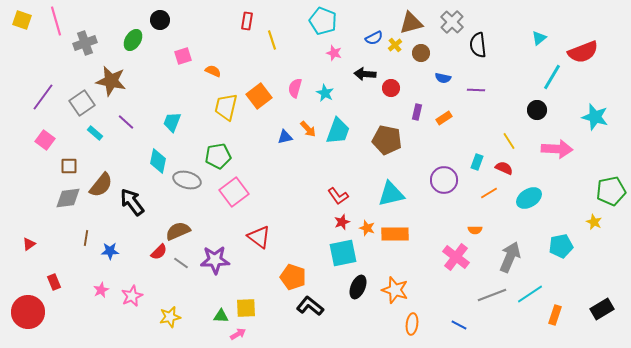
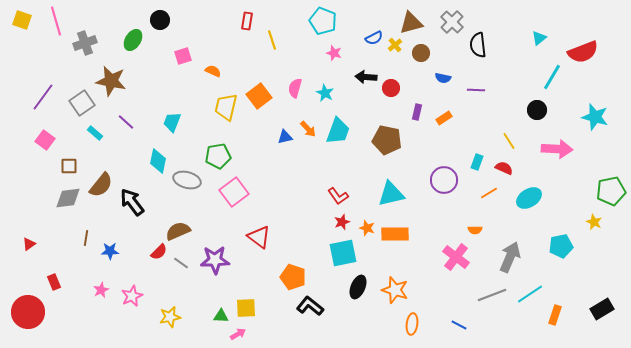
black arrow at (365, 74): moved 1 px right, 3 px down
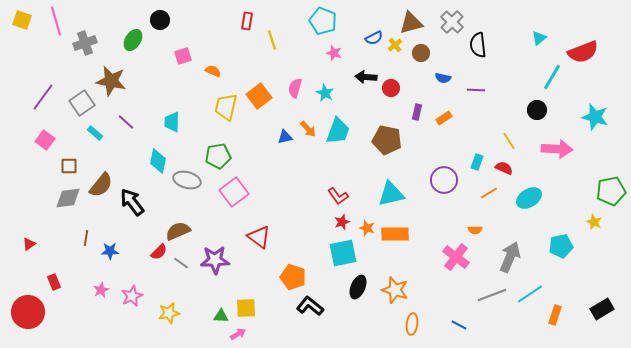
cyan trapezoid at (172, 122): rotated 20 degrees counterclockwise
yellow star at (170, 317): moved 1 px left, 4 px up
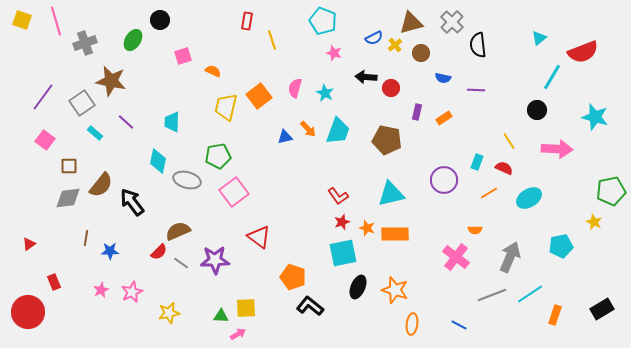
pink star at (132, 296): moved 4 px up
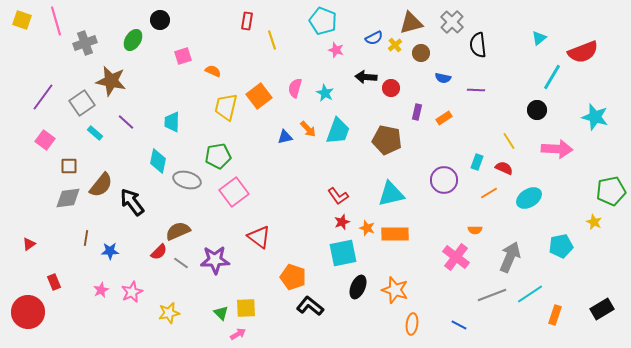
pink star at (334, 53): moved 2 px right, 3 px up
green triangle at (221, 316): moved 3 px up; rotated 42 degrees clockwise
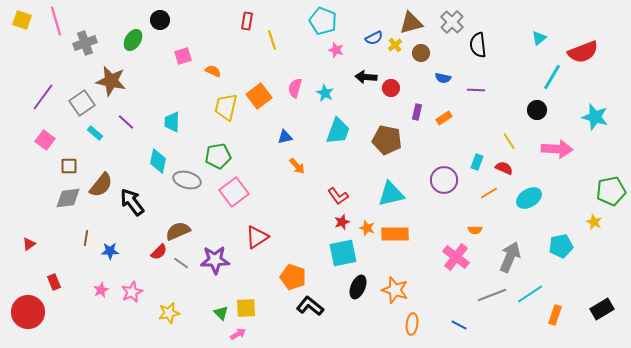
orange arrow at (308, 129): moved 11 px left, 37 px down
red triangle at (259, 237): moved 2 px left; rotated 50 degrees clockwise
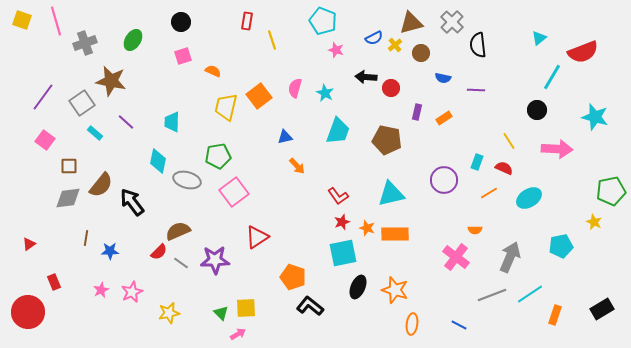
black circle at (160, 20): moved 21 px right, 2 px down
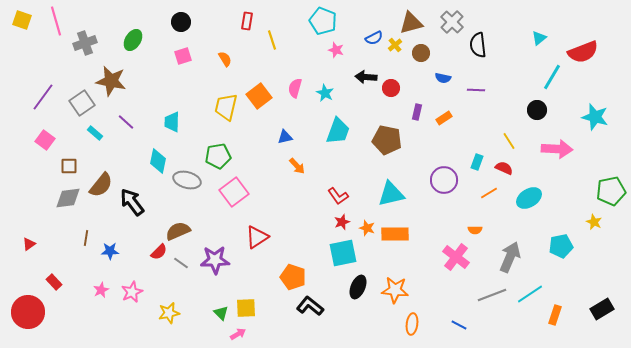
orange semicircle at (213, 71): moved 12 px right, 12 px up; rotated 35 degrees clockwise
red rectangle at (54, 282): rotated 21 degrees counterclockwise
orange star at (395, 290): rotated 12 degrees counterclockwise
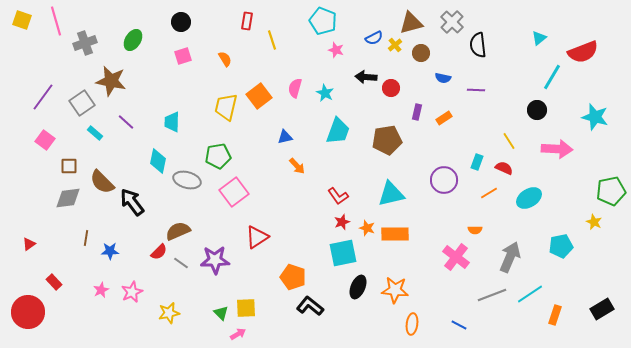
brown pentagon at (387, 140): rotated 20 degrees counterclockwise
brown semicircle at (101, 185): moved 1 px right, 3 px up; rotated 96 degrees clockwise
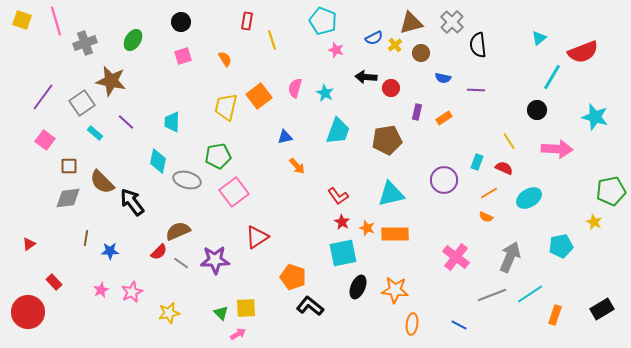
red star at (342, 222): rotated 21 degrees counterclockwise
orange semicircle at (475, 230): moved 11 px right, 13 px up; rotated 24 degrees clockwise
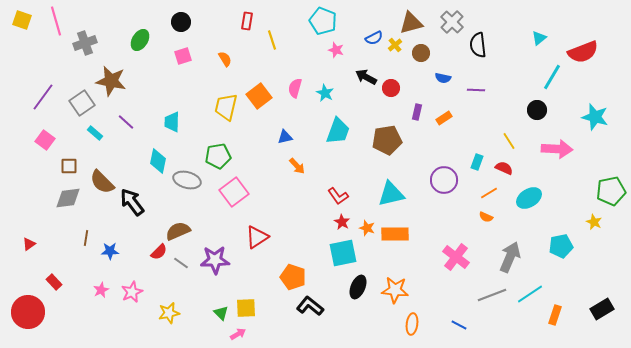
green ellipse at (133, 40): moved 7 px right
black arrow at (366, 77): rotated 25 degrees clockwise
